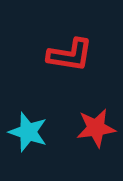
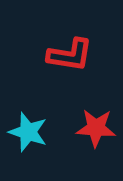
red star: rotated 12 degrees clockwise
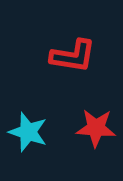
red L-shape: moved 3 px right, 1 px down
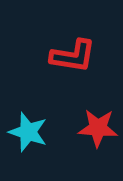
red star: moved 2 px right
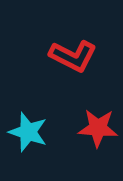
red L-shape: rotated 18 degrees clockwise
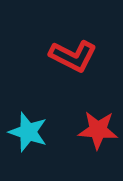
red star: moved 2 px down
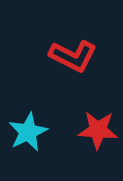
cyan star: rotated 27 degrees clockwise
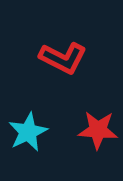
red L-shape: moved 10 px left, 2 px down
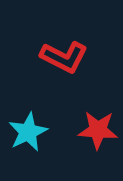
red L-shape: moved 1 px right, 1 px up
